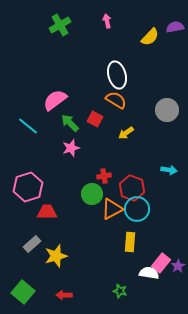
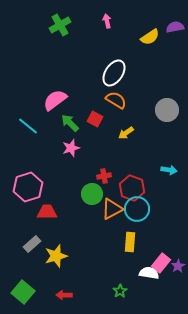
yellow semicircle: rotated 12 degrees clockwise
white ellipse: moved 3 px left, 2 px up; rotated 48 degrees clockwise
green star: rotated 24 degrees clockwise
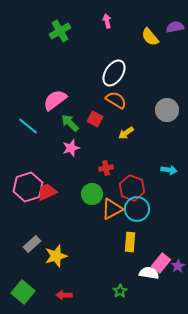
green cross: moved 6 px down
yellow semicircle: rotated 84 degrees clockwise
red cross: moved 2 px right, 8 px up
red trapezoid: moved 20 px up; rotated 25 degrees counterclockwise
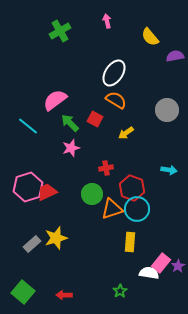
purple semicircle: moved 29 px down
orange triangle: rotated 10 degrees clockwise
yellow star: moved 18 px up
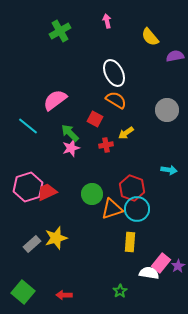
white ellipse: rotated 60 degrees counterclockwise
green arrow: moved 10 px down
red cross: moved 23 px up
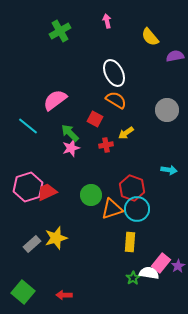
green circle: moved 1 px left, 1 px down
green star: moved 13 px right, 13 px up
